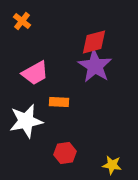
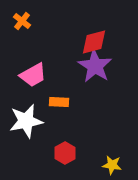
pink trapezoid: moved 2 px left, 2 px down
red hexagon: rotated 20 degrees counterclockwise
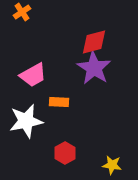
orange cross: moved 9 px up; rotated 18 degrees clockwise
purple star: moved 1 px left, 2 px down
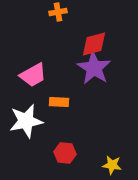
orange cross: moved 36 px right; rotated 24 degrees clockwise
red diamond: moved 2 px down
red hexagon: rotated 25 degrees counterclockwise
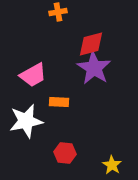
red diamond: moved 3 px left
yellow star: rotated 24 degrees clockwise
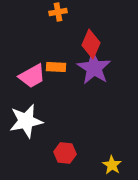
red diamond: rotated 52 degrees counterclockwise
pink trapezoid: moved 1 px left, 1 px down
orange rectangle: moved 3 px left, 35 px up
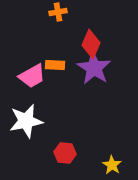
orange rectangle: moved 1 px left, 2 px up
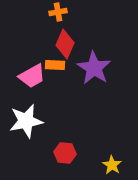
red diamond: moved 26 px left
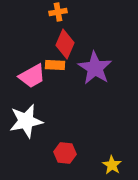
purple star: moved 1 px right
